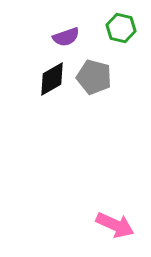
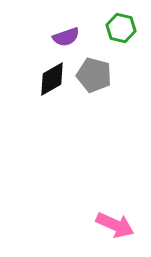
gray pentagon: moved 2 px up
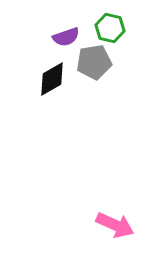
green hexagon: moved 11 px left
gray pentagon: moved 13 px up; rotated 24 degrees counterclockwise
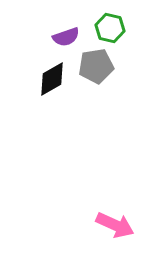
gray pentagon: moved 2 px right, 4 px down
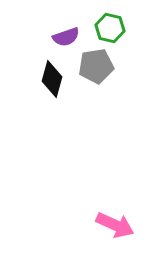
black diamond: rotated 45 degrees counterclockwise
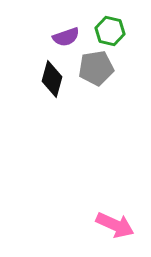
green hexagon: moved 3 px down
gray pentagon: moved 2 px down
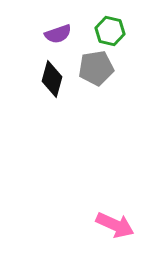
purple semicircle: moved 8 px left, 3 px up
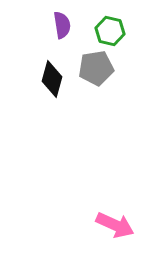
purple semicircle: moved 4 px right, 9 px up; rotated 80 degrees counterclockwise
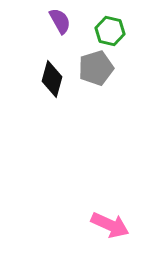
purple semicircle: moved 2 px left, 4 px up; rotated 20 degrees counterclockwise
gray pentagon: rotated 8 degrees counterclockwise
pink arrow: moved 5 px left
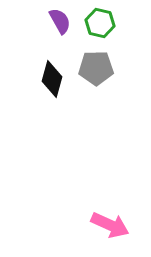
green hexagon: moved 10 px left, 8 px up
gray pentagon: rotated 16 degrees clockwise
